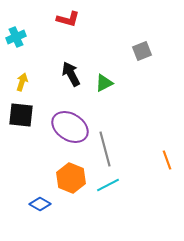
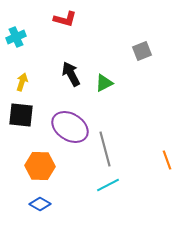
red L-shape: moved 3 px left
orange hexagon: moved 31 px left, 12 px up; rotated 20 degrees counterclockwise
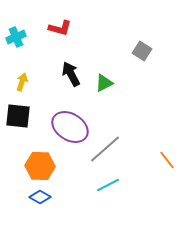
red L-shape: moved 5 px left, 9 px down
gray square: rotated 36 degrees counterclockwise
black square: moved 3 px left, 1 px down
gray line: rotated 64 degrees clockwise
orange line: rotated 18 degrees counterclockwise
blue diamond: moved 7 px up
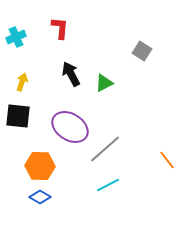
red L-shape: rotated 100 degrees counterclockwise
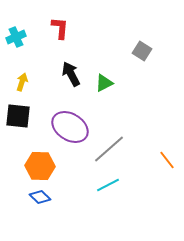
gray line: moved 4 px right
blue diamond: rotated 15 degrees clockwise
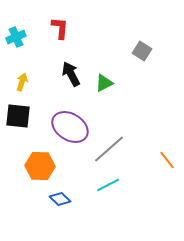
blue diamond: moved 20 px right, 2 px down
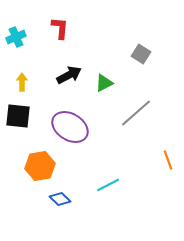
gray square: moved 1 px left, 3 px down
black arrow: moved 2 px left, 1 px down; rotated 90 degrees clockwise
yellow arrow: rotated 18 degrees counterclockwise
gray line: moved 27 px right, 36 px up
orange line: moved 1 px right; rotated 18 degrees clockwise
orange hexagon: rotated 12 degrees counterclockwise
